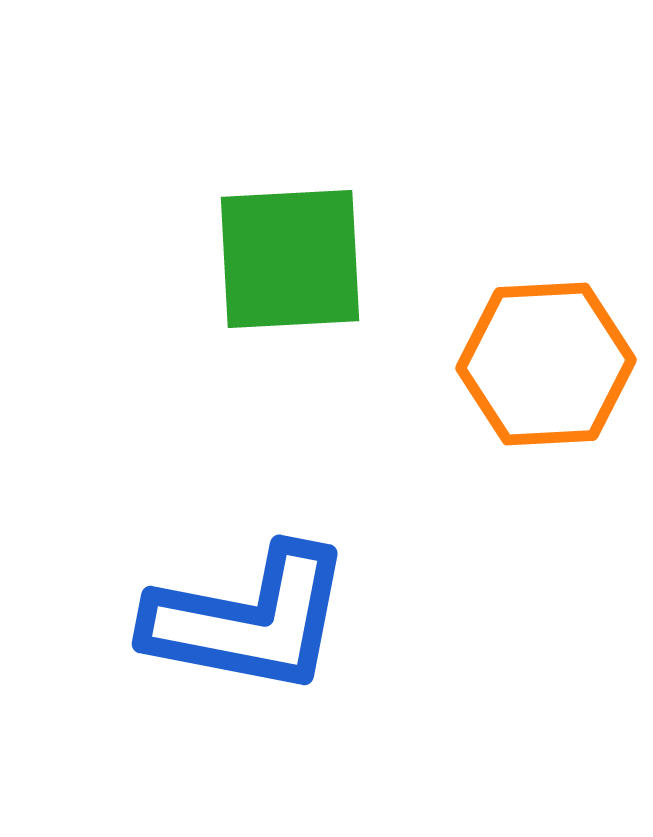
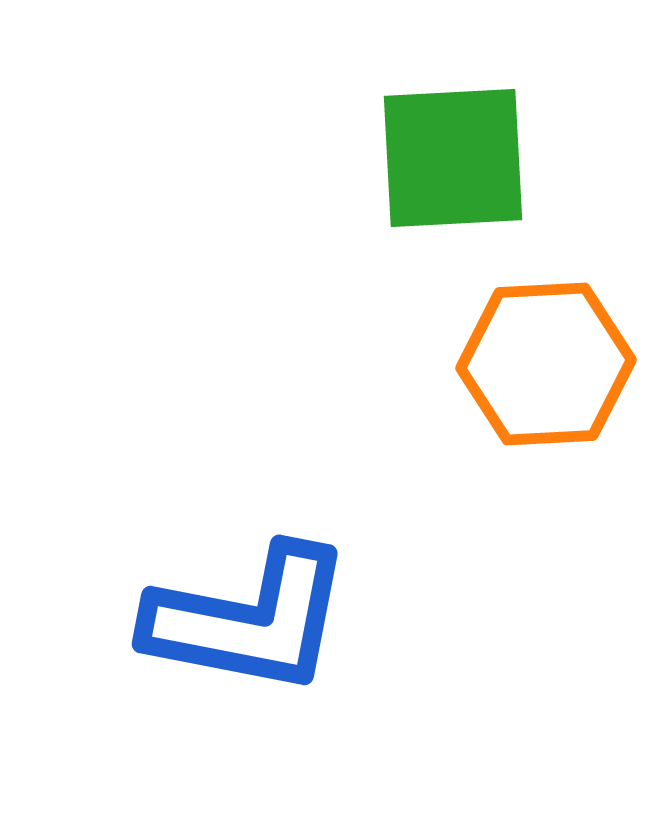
green square: moved 163 px right, 101 px up
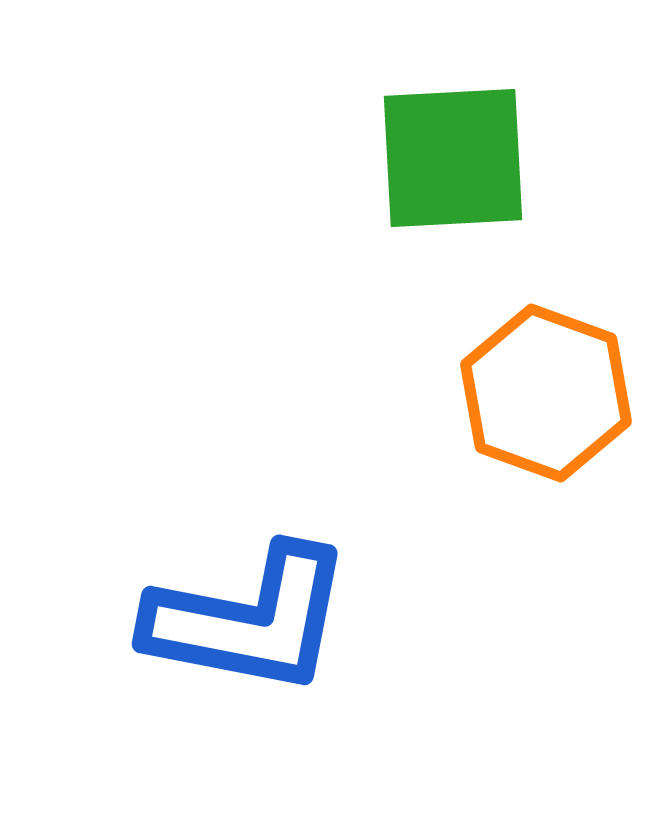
orange hexagon: moved 29 px down; rotated 23 degrees clockwise
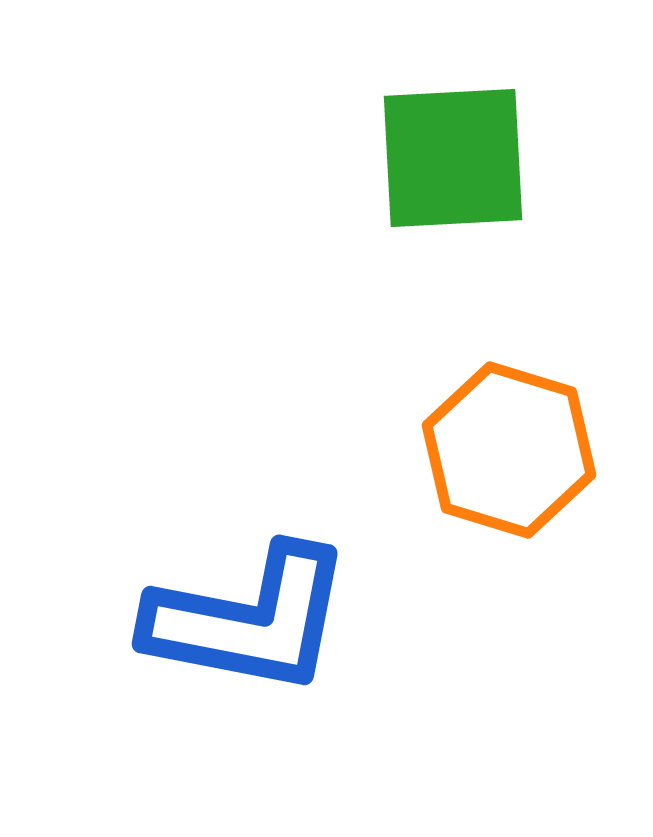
orange hexagon: moved 37 px left, 57 px down; rotated 3 degrees counterclockwise
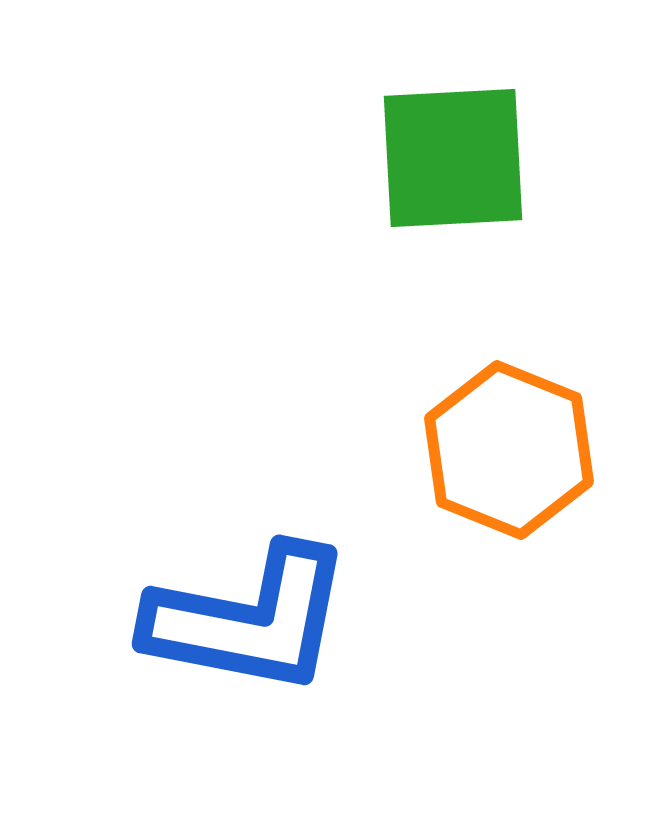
orange hexagon: rotated 5 degrees clockwise
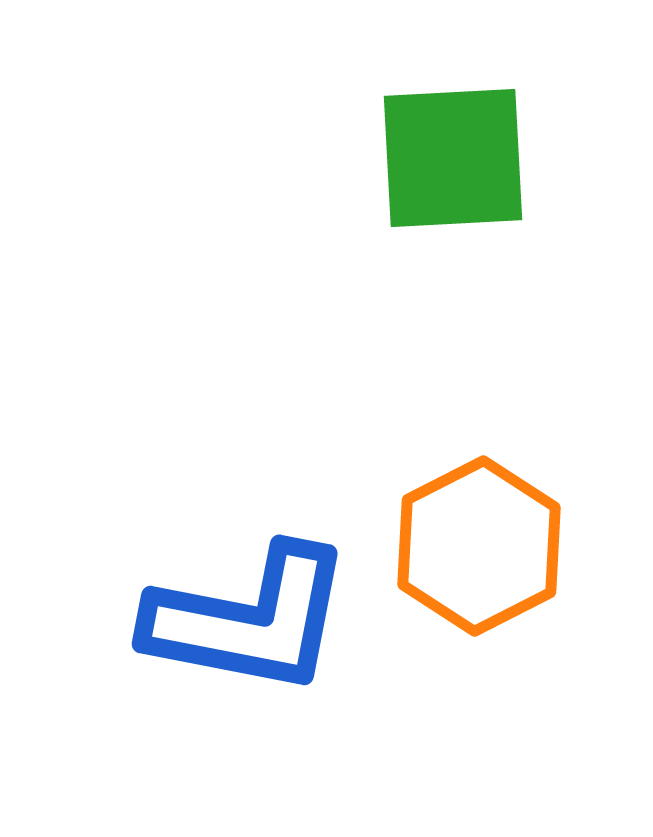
orange hexagon: moved 30 px left, 96 px down; rotated 11 degrees clockwise
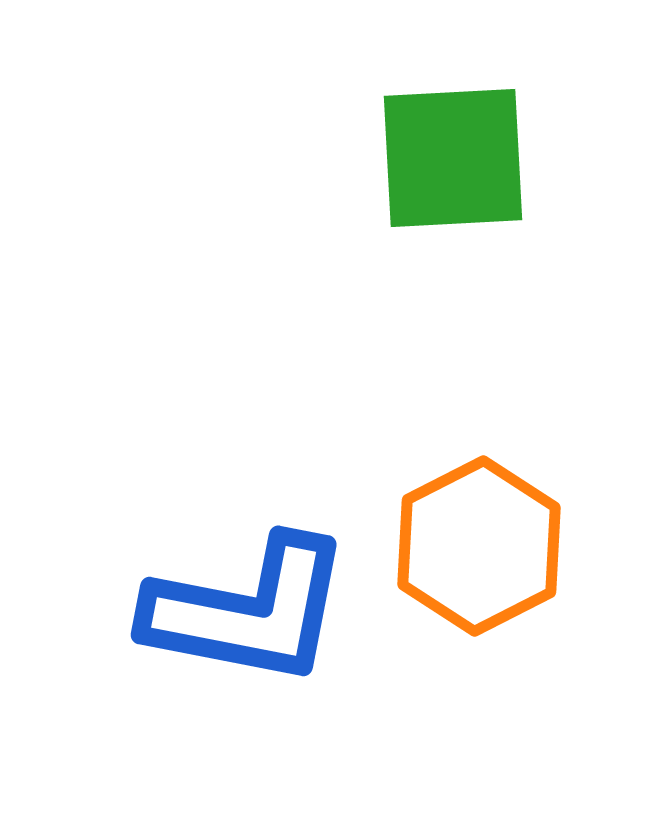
blue L-shape: moved 1 px left, 9 px up
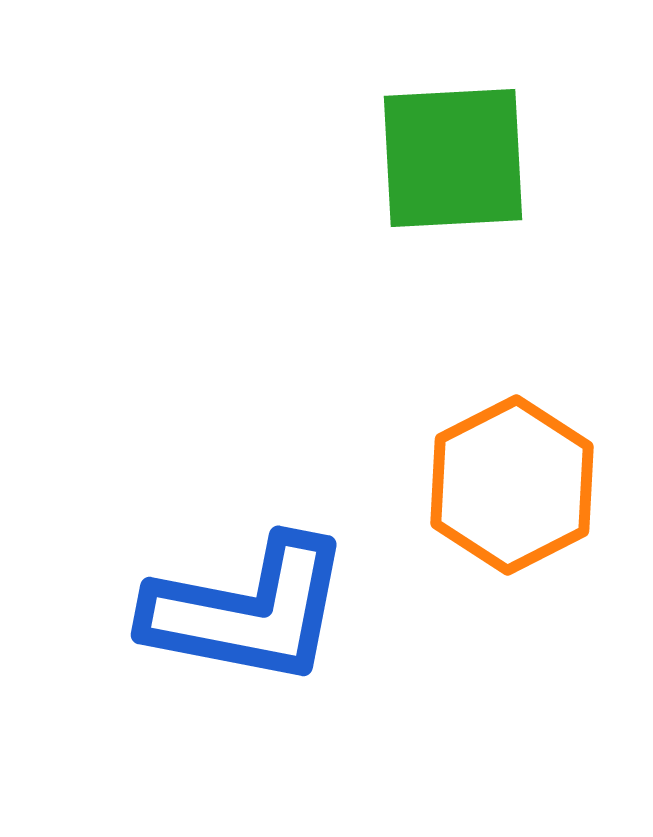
orange hexagon: moved 33 px right, 61 px up
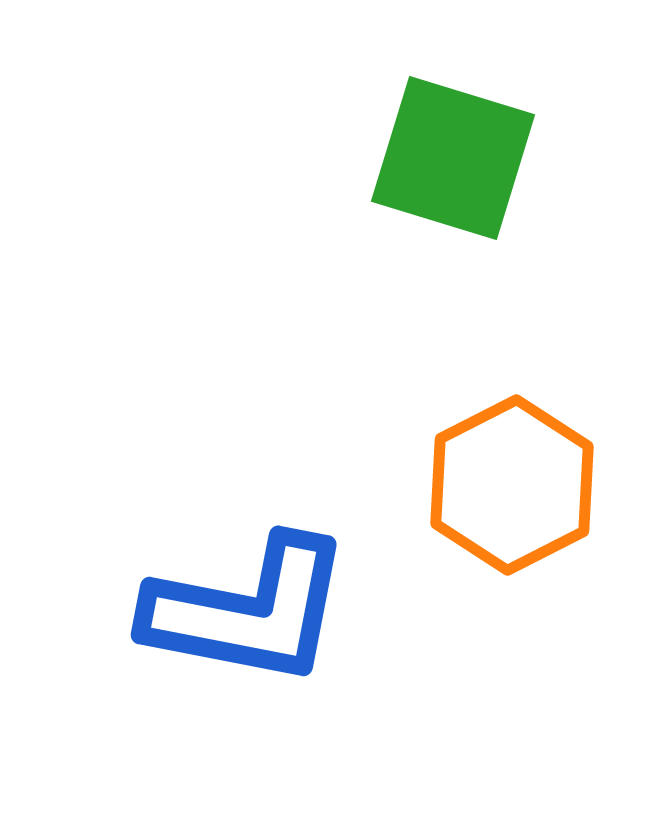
green square: rotated 20 degrees clockwise
